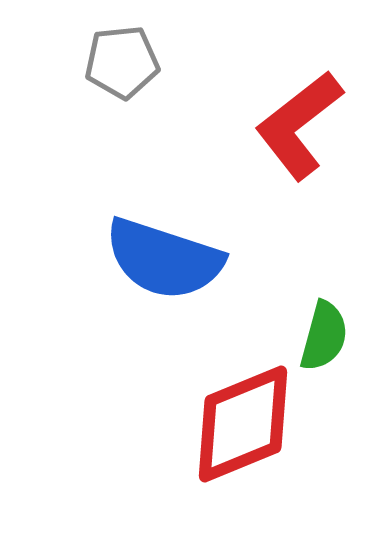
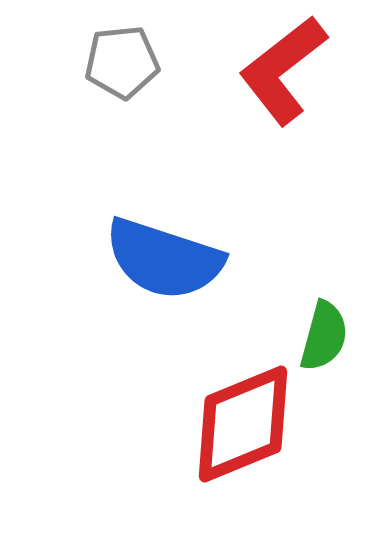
red L-shape: moved 16 px left, 55 px up
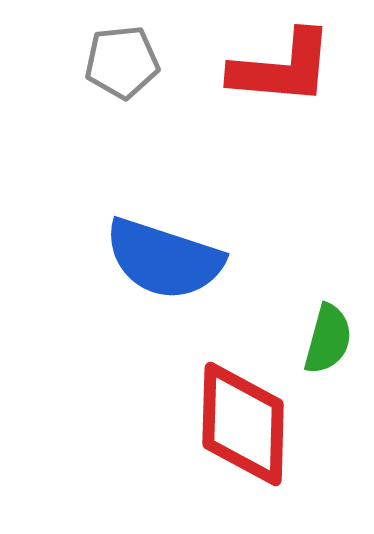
red L-shape: moved 1 px left, 2 px up; rotated 137 degrees counterclockwise
green semicircle: moved 4 px right, 3 px down
red diamond: rotated 66 degrees counterclockwise
